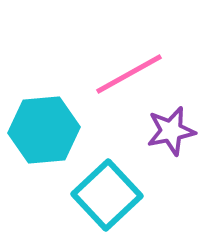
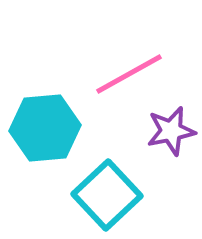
cyan hexagon: moved 1 px right, 2 px up
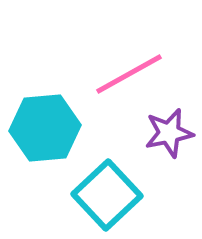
purple star: moved 2 px left, 2 px down
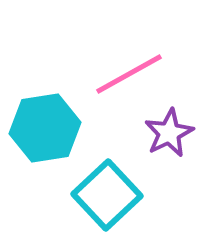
cyan hexagon: rotated 4 degrees counterclockwise
purple star: rotated 15 degrees counterclockwise
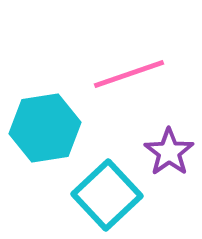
pink line: rotated 10 degrees clockwise
purple star: moved 19 px down; rotated 9 degrees counterclockwise
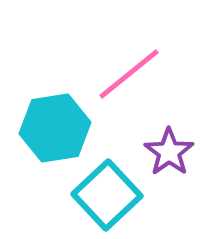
pink line: rotated 20 degrees counterclockwise
cyan hexagon: moved 10 px right
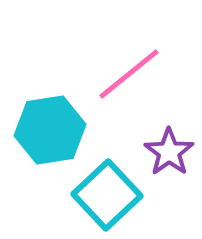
cyan hexagon: moved 5 px left, 2 px down
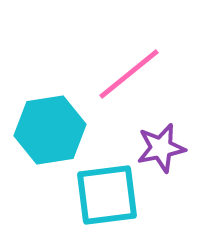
purple star: moved 8 px left, 4 px up; rotated 24 degrees clockwise
cyan square: rotated 36 degrees clockwise
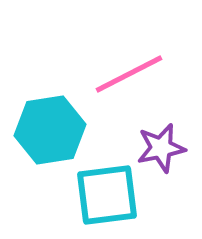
pink line: rotated 12 degrees clockwise
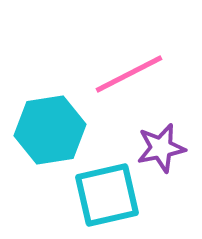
cyan square: rotated 6 degrees counterclockwise
